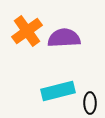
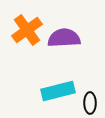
orange cross: moved 1 px up
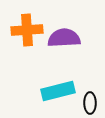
orange cross: rotated 32 degrees clockwise
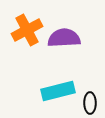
orange cross: rotated 24 degrees counterclockwise
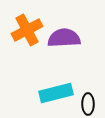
cyan rectangle: moved 2 px left, 2 px down
black ellipse: moved 2 px left, 1 px down
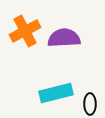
orange cross: moved 2 px left, 1 px down
black ellipse: moved 2 px right
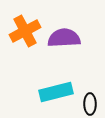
cyan rectangle: moved 1 px up
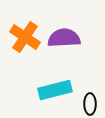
orange cross: moved 6 px down; rotated 28 degrees counterclockwise
cyan rectangle: moved 1 px left, 2 px up
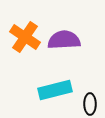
purple semicircle: moved 2 px down
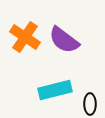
purple semicircle: rotated 140 degrees counterclockwise
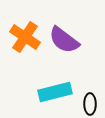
cyan rectangle: moved 2 px down
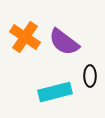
purple semicircle: moved 2 px down
black ellipse: moved 28 px up
